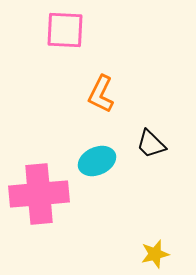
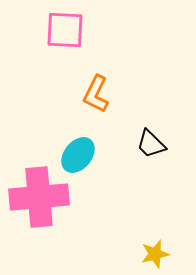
orange L-shape: moved 5 px left
cyan ellipse: moved 19 px left, 6 px up; rotated 27 degrees counterclockwise
pink cross: moved 3 px down
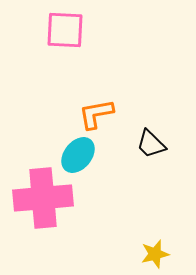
orange L-shape: moved 20 px down; rotated 54 degrees clockwise
pink cross: moved 4 px right, 1 px down
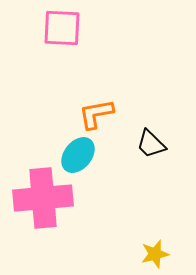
pink square: moved 3 px left, 2 px up
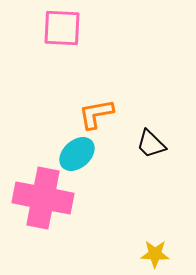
cyan ellipse: moved 1 px left, 1 px up; rotated 9 degrees clockwise
pink cross: rotated 16 degrees clockwise
yellow star: rotated 16 degrees clockwise
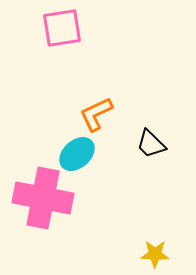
pink square: rotated 12 degrees counterclockwise
orange L-shape: rotated 15 degrees counterclockwise
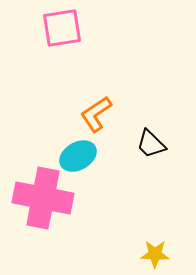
orange L-shape: rotated 9 degrees counterclockwise
cyan ellipse: moved 1 px right, 2 px down; rotated 12 degrees clockwise
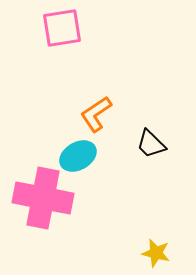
yellow star: moved 1 px right, 1 px up; rotated 12 degrees clockwise
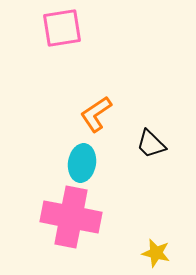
cyan ellipse: moved 4 px right, 7 px down; rotated 51 degrees counterclockwise
pink cross: moved 28 px right, 19 px down
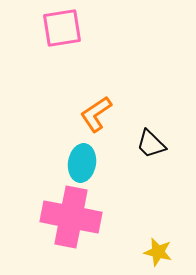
yellow star: moved 2 px right, 1 px up
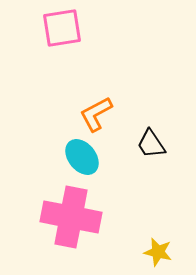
orange L-shape: rotated 6 degrees clockwise
black trapezoid: rotated 12 degrees clockwise
cyan ellipse: moved 6 px up; rotated 48 degrees counterclockwise
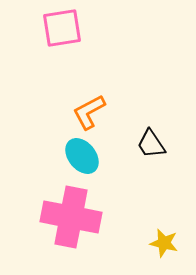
orange L-shape: moved 7 px left, 2 px up
cyan ellipse: moved 1 px up
yellow star: moved 6 px right, 9 px up
